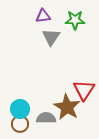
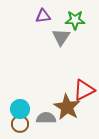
gray triangle: moved 10 px right
red triangle: rotated 30 degrees clockwise
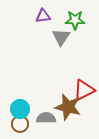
brown star: moved 1 px right; rotated 16 degrees counterclockwise
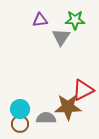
purple triangle: moved 3 px left, 4 px down
red triangle: moved 1 px left
brown star: rotated 16 degrees counterclockwise
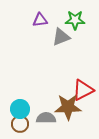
gray triangle: rotated 36 degrees clockwise
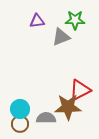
purple triangle: moved 3 px left, 1 px down
red triangle: moved 3 px left
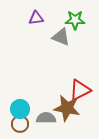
purple triangle: moved 1 px left, 3 px up
gray triangle: rotated 42 degrees clockwise
brown star: moved 1 px left, 1 px down; rotated 12 degrees clockwise
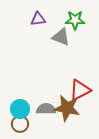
purple triangle: moved 2 px right, 1 px down
gray semicircle: moved 9 px up
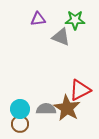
brown star: rotated 20 degrees clockwise
